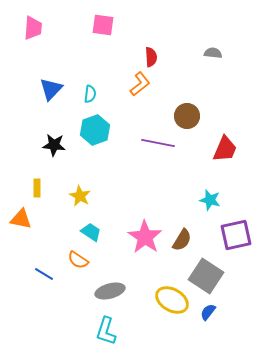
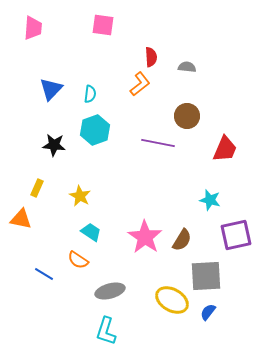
gray semicircle: moved 26 px left, 14 px down
yellow rectangle: rotated 24 degrees clockwise
gray square: rotated 36 degrees counterclockwise
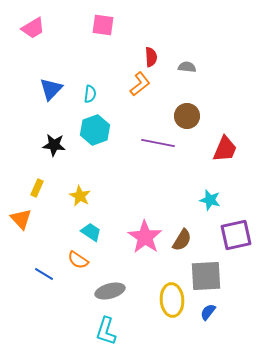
pink trapezoid: rotated 55 degrees clockwise
orange triangle: rotated 35 degrees clockwise
yellow ellipse: rotated 56 degrees clockwise
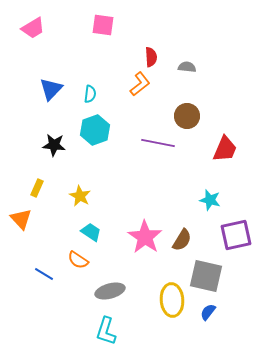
gray square: rotated 16 degrees clockwise
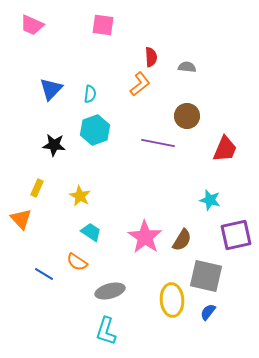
pink trapezoid: moved 1 px left, 3 px up; rotated 55 degrees clockwise
orange semicircle: moved 1 px left, 2 px down
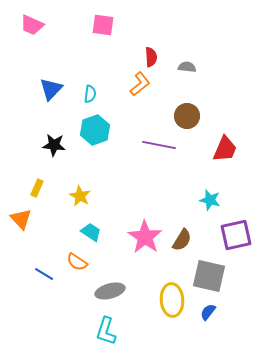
purple line: moved 1 px right, 2 px down
gray square: moved 3 px right
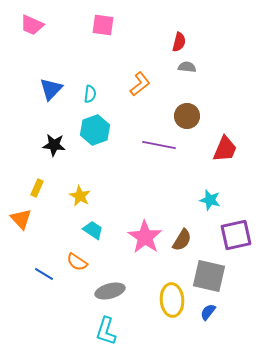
red semicircle: moved 28 px right, 15 px up; rotated 18 degrees clockwise
cyan trapezoid: moved 2 px right, 2 px up
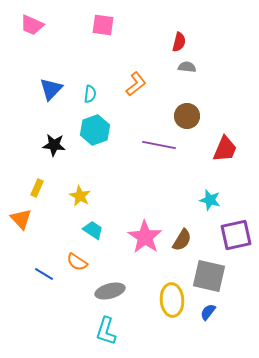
orange L-shape: moved 4 px left
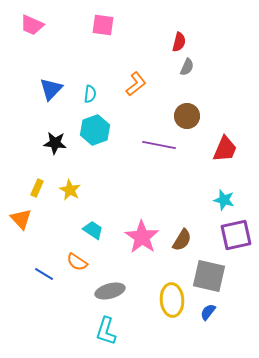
gray semicircle: rotated 108 degrees clockwise
black star: moved 1 px right, 2 px up
yellow star: moved 10 px left, 6 px up
cyan star: moved 14 px right
pink star: moved 3 px left
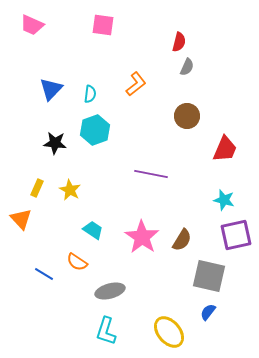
purple line: moved 8 px left, 29 px down
yellow ellipse: moved 3 px left, 32 px down; rotated 36 degrees counterclockwise
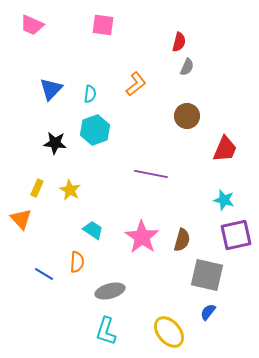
brown semicircle: rotated 15 degrees counterclockwise
orange semicircle: rotated 120 degrees counterclockwise
gray square: moved 2 px left, 1 px up
